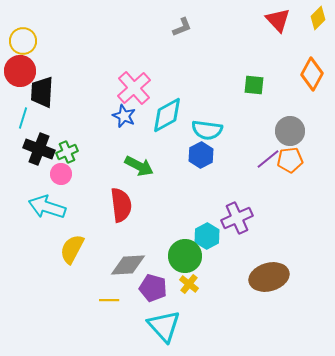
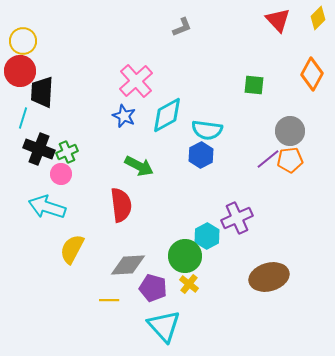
pink cross: moved 2 px right, 7 px up
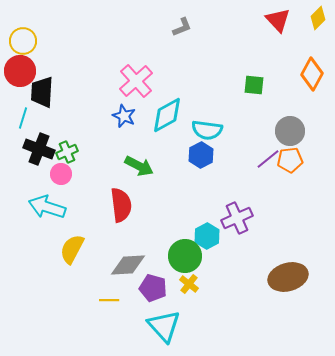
brown ellipse: moved 19 px right
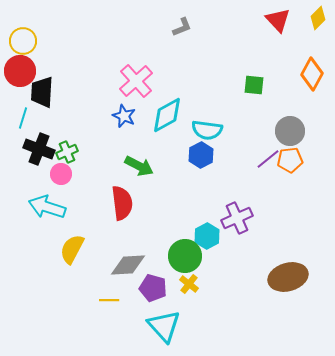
red semicircle: moved 1 px right, 2 px up
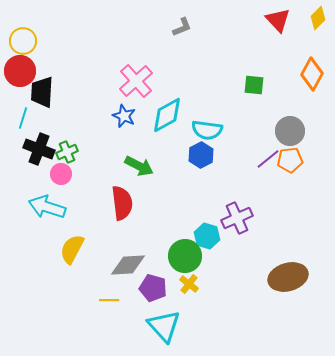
cyan hexagon: rotated 15 degrees counterclockwise
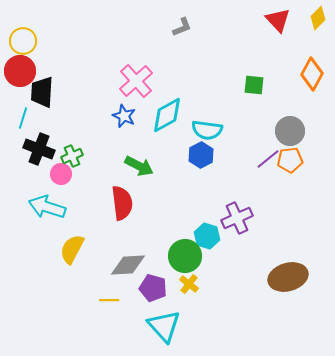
green cross: moved 5 px right, 4 px down
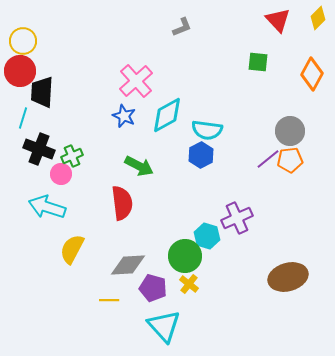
green square: moved 4 px right, 23 px up
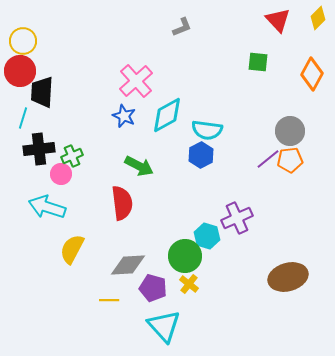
black cross: rotated 28 degrees counterclockwise
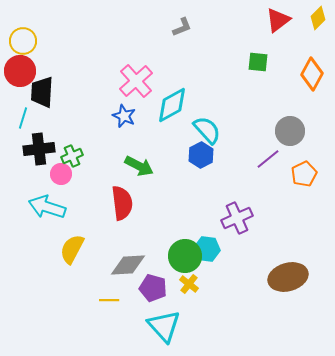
red triangle: rotated 36 degrees clockwise
cyan diamond: moved 5 px right, 10 px up
cyan semicircle: rotated 140 degrees counterclockwise
orange pentagon: moved 14 px right, 14 px down; rotated 20 degrees counterclockwise
cyan hexagon: moved 13 px down; rotated 10 degrees counterclockwise
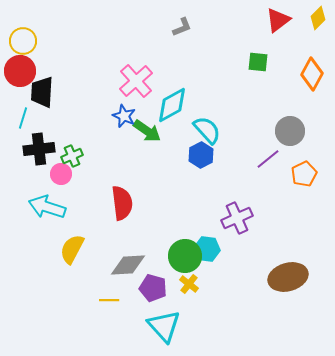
green arrow: moved 8 px right, 35 px up; rotated 8 degrees clockwise
